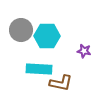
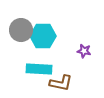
cyan hexagon: moved 4 px left
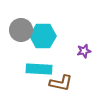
purple star: rotated 24 degrees counterclockwise
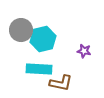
cyan hexagon: moved 3 px down; rotated 15 degrees counterclockwise
purple star: rotated 24 degrees clockwise
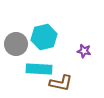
gray circle: moved 5 px left, 14 px down
cyan hexagon: moved 1 px right, 2 px up
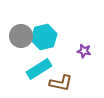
gray circle: moved 5 px right, 8 px up
cyan rectangle: rotated 35 degrees counterclockwise
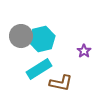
cyan hexagon: moved 2 px left, 2 px down
purple star: rotated 24 degrees clockwise
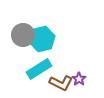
gray circle: moved 2 px right, 1 px up
purple star: moved 5 px left, 28 px down
brown L-shape: rotated 15 degrees clockwise
